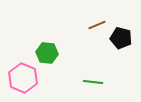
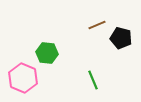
green line: moved 2 px up; rotated 60 degrees clockwise
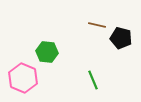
brown line: rotated 36 degrees clockwise
green hexagon: moved 1 px up
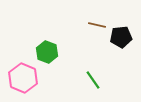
black pentagon: moved 1 px up; rotated 20 degrees counterclockwise
green hexagon: rotated 15 degrees clockwise
green line: rotated 12 degrees counterclockwise
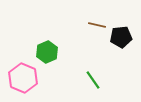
green hexagon: rotated 15 degrees clockwise
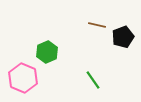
black pentagon: moved 2 px right; rotated 15 degrees counterclockwise
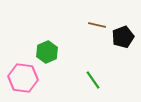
pink hexagon: rotated 16 degrees counterclockwise
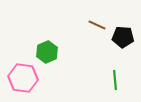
brown line: rotated 12 degrees clockwise
black pentagon: rotated 25 degrees clockwise
green line: moved 22 px right; rotated 30 degrees clockwise
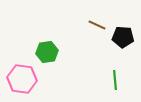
green hexagon: rotated 15 degrees clockwise
pink hexagon: moved 1 px left, 1 px down
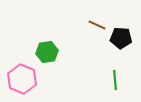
black pentagon: moved 2 px left, 1 px down
pink hexagon: rotated 16 degrees clockwise
